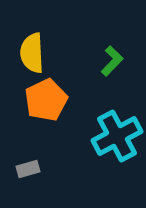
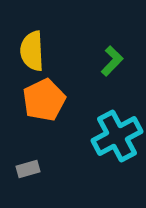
yellow semicircle: moved 2 px up
orange pentagon: moved 2 px left
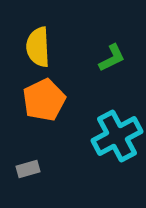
yellow semicircle: moved 6 px right, 4 px up
green L-shape: moved 3 px up; rotated 20 degrees clockwise
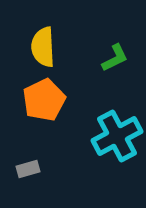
yellow semicircle: moved 5 px right
green L-shape: moved 3 px right
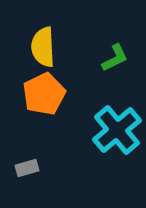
orange pentagon: moved 6 px up
cyan cross: moved 6 px up; rotated 12 degrees counterclockwise
gray rectangle: moved 1 px left, 1 px up
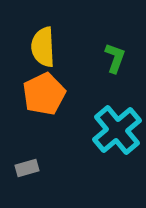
green L-shape: rotated 44 degrees counterclockwise
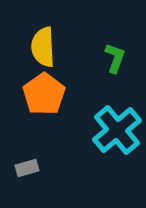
orange pentagon: rotated 9 degrees counterclockwise
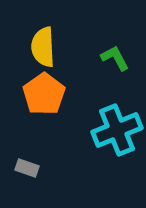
green L-shape: rotated 48 degrees counterclockwise
cyan cross: rotated 18 degrees clockwise
gray rectangle: rotated 35 degrees clockwise
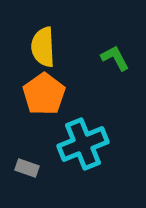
cyan cross: moved 34 px left, 14 px down
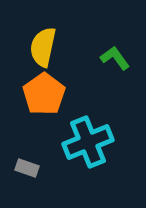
yellow semicircle: rotated 15 degrees clockwise
green L-shape: rotated 8 degrees counterclockwise
cyan cross: moved 5 px right, 2 px up
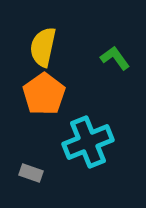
gray rectangle: moved 4 px right, 5 px down
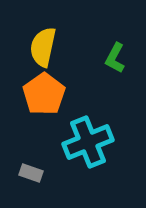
green L-shape: rotated 116 degrees counterclockwise
